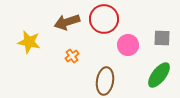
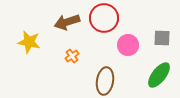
red circle: moved 1 px up
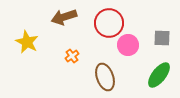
red circle: moved 5 px right, 5 px down
brown arrow: moved 3 px left, 5 px up
yellow star: moved 2 px left; rotated 15 degrees clockwise
brown ellipse: moved 4 px up; rotated 28 degrees counterclockwise
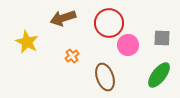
brown arrow: moved 1 px left, 1 px down
